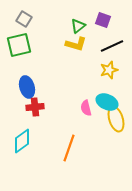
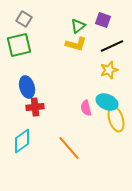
orange line: rotated 60 degrees counterclockwise
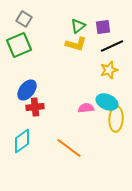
purple square: moved 7 px down; rotated 28 degrees counterclockwise
green square: rotated 10 degrees counterclockwise
blue ellipse: moved 3 px down; rotated 55 degrees clockwise
pink semicircle: rotated 98 degrees clockwise
yellow ellipse: rotated 20 degrees clockwise
orange line: rotated 12 degrees counterclockwise
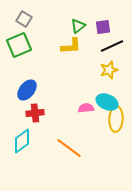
yellow L-shape: moved 5 px left, 2 px down; rotated 20 degrees counterclockwise
red cross: moved 6 px down
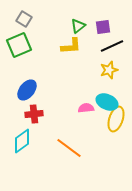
red cross: moved 1 px left, 1 px down
yellow ellipse: rotated 15 degrees clockwise
